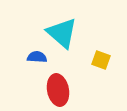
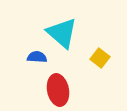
yellow square: moved 1 px left, 2 px up; rotated 18 degrees clockwise
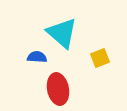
yellow square: rotated 30 degrees clockwise
red ellipse: moved 1 px up
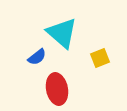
blue semicircle: rotated 138 degrees clockwise
red ellipse: moved 1 px left
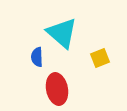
blue semicircle: rotated 126 degrees clockwise
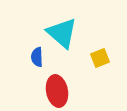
red ellipse: moved 2 px down
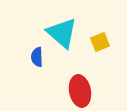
yellow square: moved 16 px up
red ellipse: moved 23 px right
